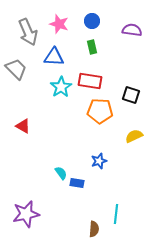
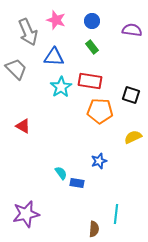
pink star: moved 3 px left, 4 px up
green rectangle: rotated 24 degrees counterclockwise
yellow semicircle: moved 1 px left, 1 px down
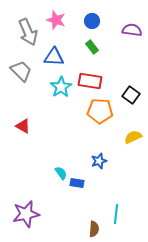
gray trapezoid: moved 5 px right, 2 px down
black square: rotated 18 degrees clockwise
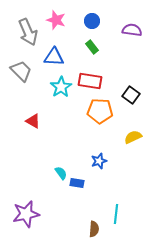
red triangle: moved 10 px right, 5 px up
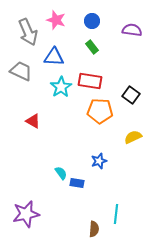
gray trapezoid: rotated 20 degrees counterclockwise
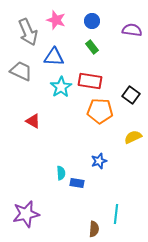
cyan semicircle: rotated 32 degrees clockwise
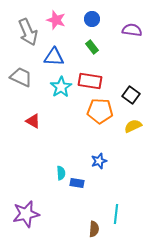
blue circle: moved 2 px up
gray trapezoid: moved 6 px down
yellow semicircle: moved 11 px up
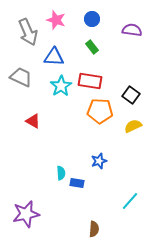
cyan star: moved 1 px up
cyan line: moved 14 px right, 13 px up; rotated 36 degrees clockwise
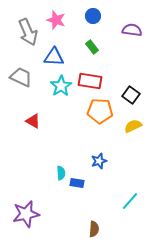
blue circle: moved 1 px right, 3 px up
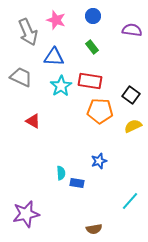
brown semicircle: rotated 77 degrees clockwise
